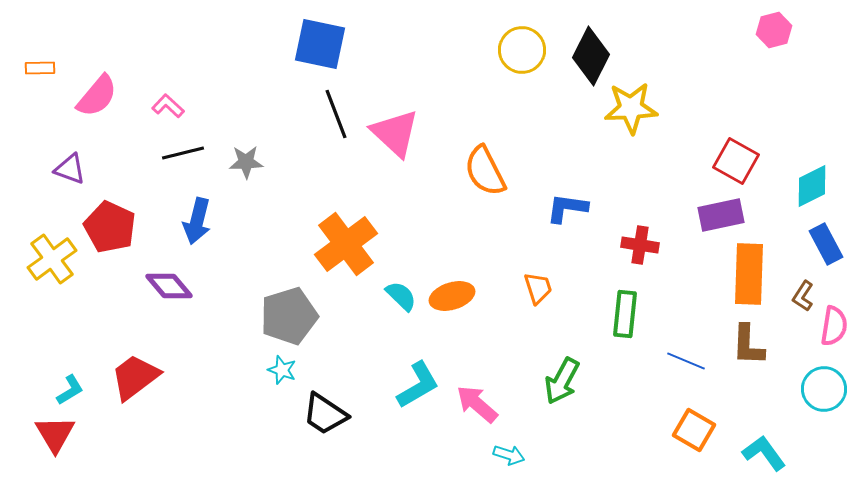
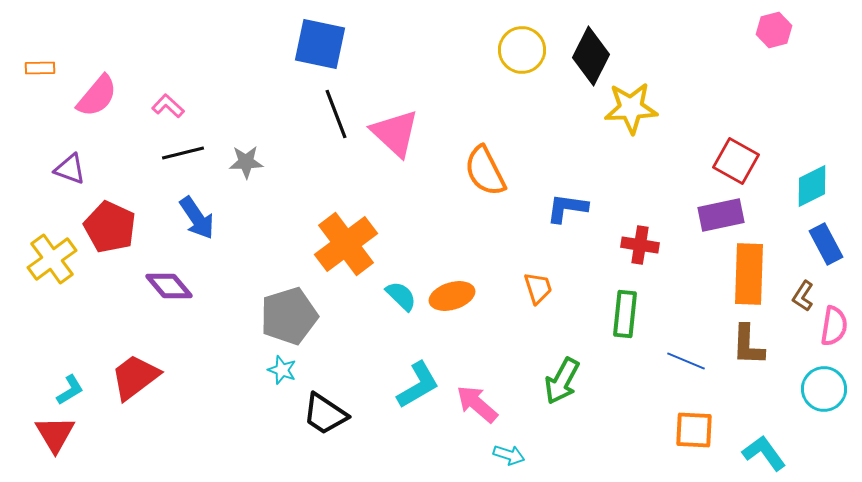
blue arrow at (197, 221): moved 3 px up; rotated 48 degrees counterclockwise
orange square at (694, 430): rotated 27 degrees counterclockwise
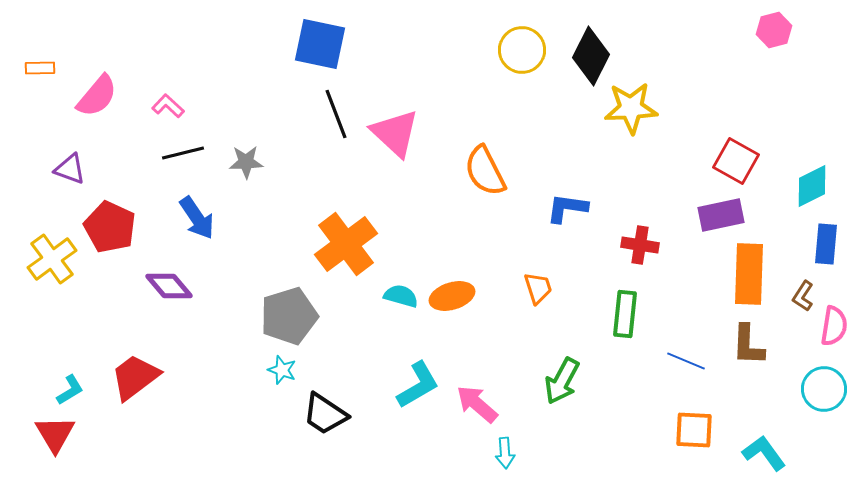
blue rectangle at (826, 244): rotated 33 degrees clockwise
cyan semicircle at (401, 296): rotated 28 degrees counterclockwise
cyan arrow at (509, 455): moved 4 px left, 2 px up; rotated 68 degrees clockwise
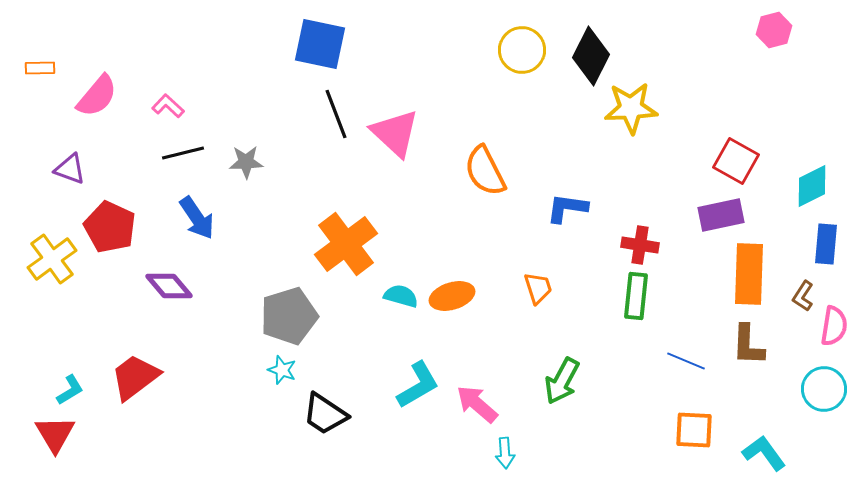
green rectangle at (625, 314): moved 11 px right, 18 px up
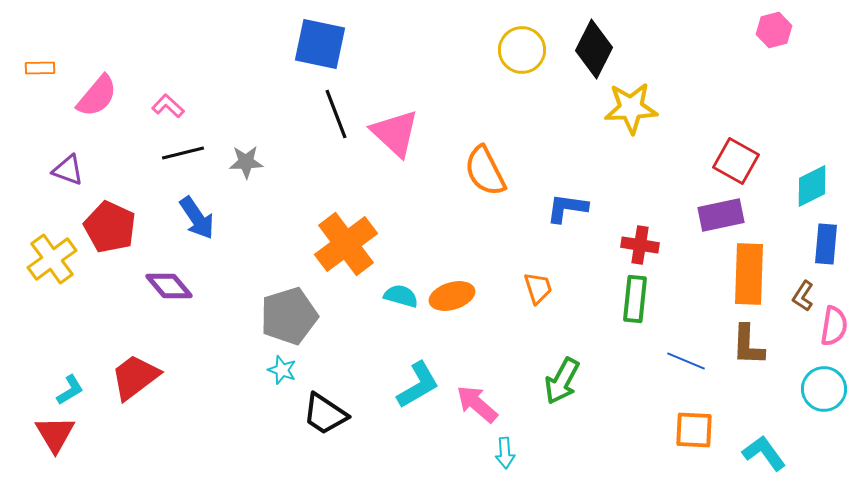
black diamond at (591, 56): moved 3 px right, 7 px up
purple triangle at (70, 169): moved 2 px left, 1 px down
green rectangle at (636, 296): moved 1 px left, 3 px down
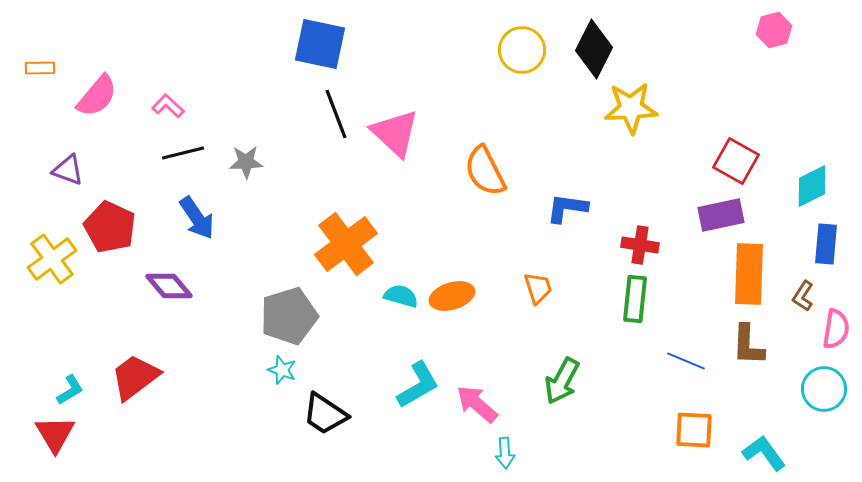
pink semicircle at (834, 326): moved 2 px right, 3 px down
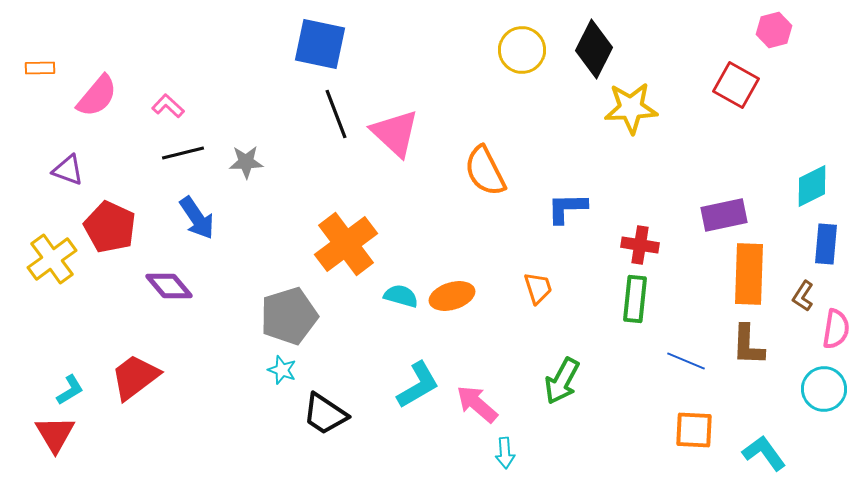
red square at (736, 161): moved 76 px up
blue L-shape at (567, 208): rotated 9 degrees counterclockwise
purple rectangle at (721, 215): moved 3 px right
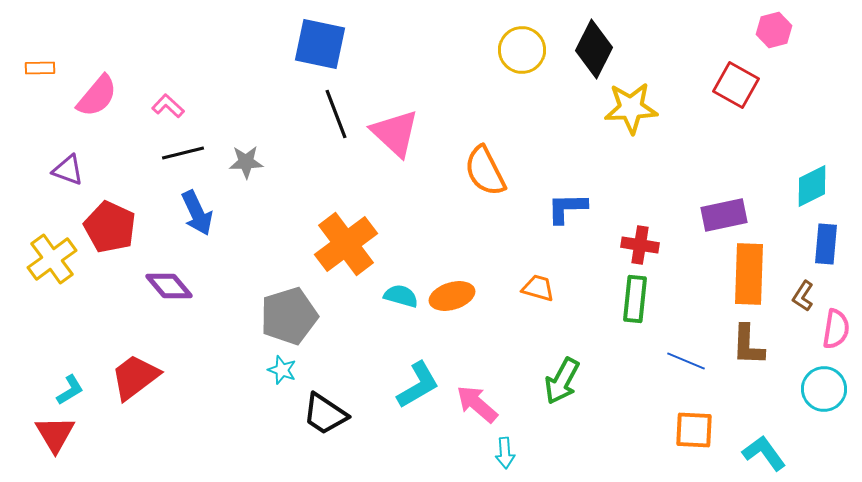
blue arrow at (197, 218): moved 5 px up; rotated 9 degrees clockwise
orange trapezoid at (538, 288): rotated 56 degrees counterclockwise
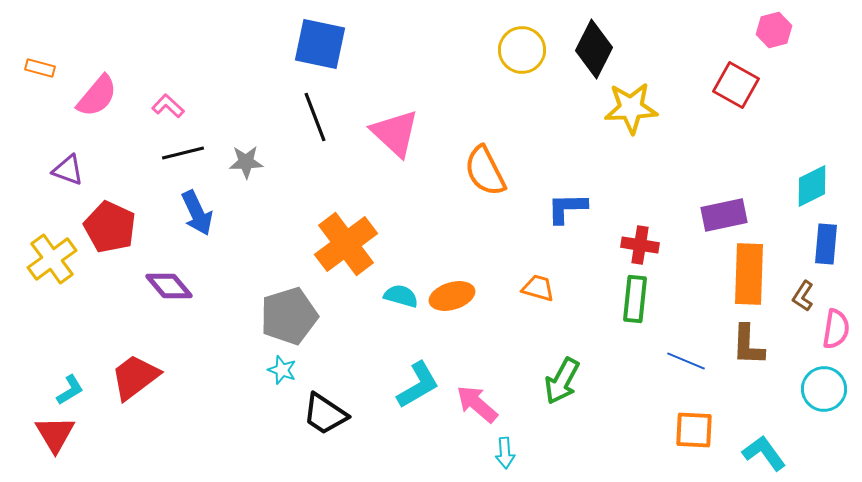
orange rectangle at (40, 68): rotated 16 degrees clockwise
black line at (336, 114): moved 21 px left, 3 px down
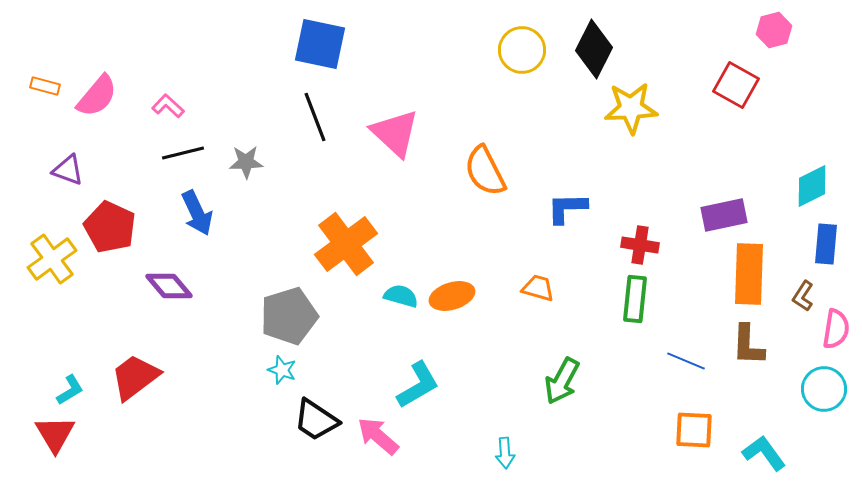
orange rectangle at (40, 68): moved 5 px right, 18 px down
pink arrow at (477, 404): moved 99 px left, 32 px down
black trapezoid at (325, 414): moved 9 px left, 6 px down
